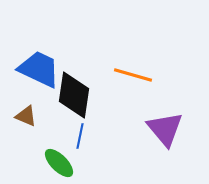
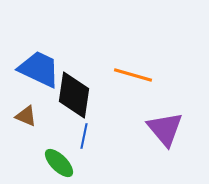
blue line: moved 4 px right
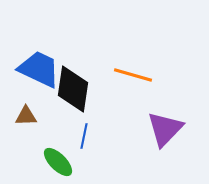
black diamond: moved 1 px left, 6 px up
brown triangle: rotated 25 degrees counterclockwise
purple triangle: rotated 24 degrees clockwise
green ellipse: moved 1 px left, 1 px up
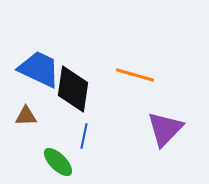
orange line: moved 2 px right
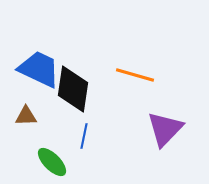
green ellipse: moved 6 px left
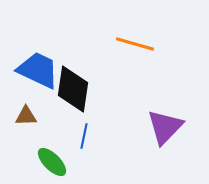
blue trapezoid: moved 1 px left, 1 px down
orange line: moved 31 px up
purple triangle: moved 2 px up
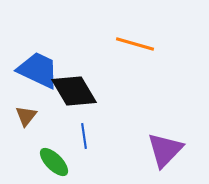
black diamond: moved 1 px right, 2 px down; rotated 39 degrees counterclockwise
brown triangle: rotated 50 degrees counterclockwise
purple triangle: moved 23 px down
blue line: rotated 20 degrees counterclockwise
green ellipse: moved 2 px right
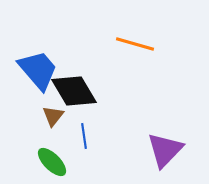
blue trapezoid: rotated 24 degrees clockwise
brown triangle: moved 27 px right
green ellipse: moved 2 px left
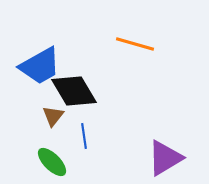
blue trapezoid: moved 2 px right, 4 px up; rotated 102 degrees clockwise
purple triangle: moved 8 px down; rotated 15 degrees clockwise
